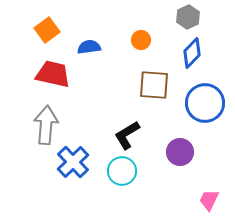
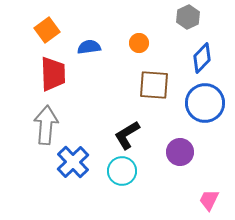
orange circle: moved 2 px left, 3 px down
blue diamond: moved 10 px right, 5 px down
red trapezoid: rotated 75 degrees clockwise
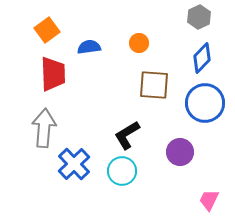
gray hexagon: moved 11 px right
gray arrow: moved 2 px left, 3 px down
blue cross: moved 1 px right, 2 px down
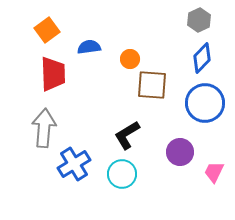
gray hexagon: moved 3 px down
orange circle: moved 9 px left, 16 px down
brown square: moved 2 px left
blue cross: rotated 12 degrees clockwise
cyan circle: moved 3 px down
pink trapezoid: moved 5 px right, 28 px up
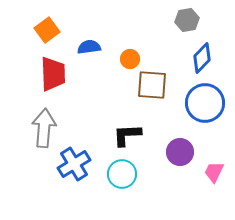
gray hexagon: moved 12 px left; rotated 15 degrees clockwise
black L-shape: rotated 28 degrees clockwise
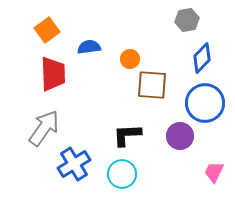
gray arrow: rotated 30 degrees clockwise
purple circle: moved 16 px up
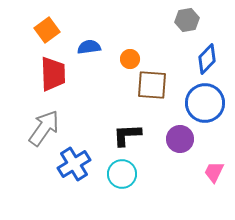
blue diamond: moved 5 px right, 1 px down
purple circle: moved 3 px down
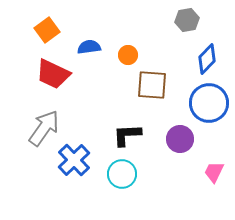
orange circle: moved 2 px left, 4 px up
red trapezoid: rotated 117 degrees clockwise
blue circle: moved 4 px right
blue cross: moved 4 px up; rotated 12 degrees counterclockwise
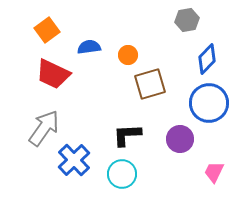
brown square: moved 2 px left, 1 px up; rotated 20 degrees counterclockwise
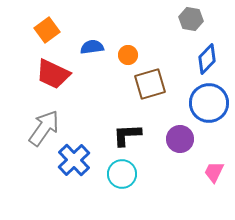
gray hexagon: moved 4 px right, 1 px up; rotated 20 degrees clockwise
blue semicircle: moved 3 px right
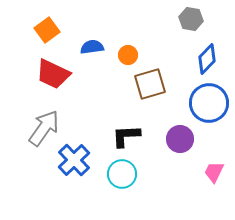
black L-shape: moved 1 px left, 1 px down
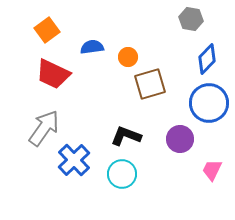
orange circle: moved 2 px down
black L-shape: rotated 24 degrees clockwise
pink trapezoid: moved 2 px left, 2 px up
